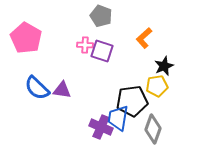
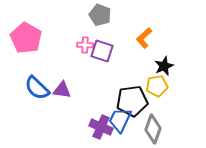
gray pentagon: moved 1 px left, 1 px up
blue trapezoid: moved 2 px right, 2 px down; rotated 16 degrees clockwise
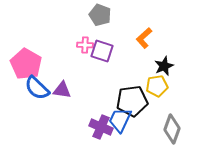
pink pentagon: moved 26 px down
gray diamond: moved 19 px right
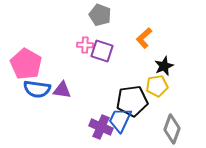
blue semicircle: moved 1 px down; rotated 36 degrees counterclockwise
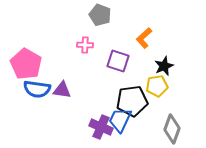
purple square: moved 16 px right, 10 px down
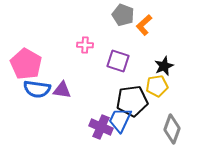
gray pentagon: moved 23 px right
orange L-shape: moved 13 px up
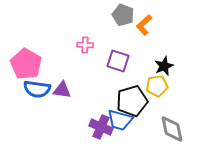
black pentagon: rotated 8 degrees counterclockwise
blue trapezoid: rotated 100 degrees counterclockwise
gray diamond: rotated 32 degrees counterclockwise
